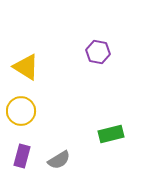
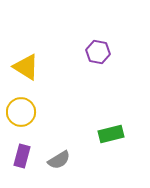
yellow circle: moved 1 px down
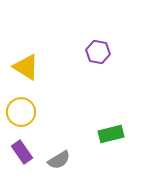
purple rectangle: moved 4 px up; rotated 50 degrees counterclockwise
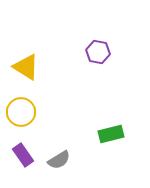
purple rectangle: moved 1 px right, 3 px down
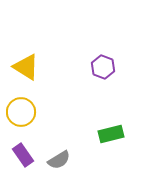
purple hexagon: moved 5 px right, 15 px down; rotated 10 degrees clockwise
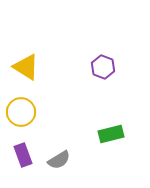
purple rectangle: rotated 15 degrees clockwise
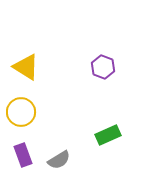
green rectangle: moved 3 px left, 1 px down; rotated 10 degrees counterclockwise
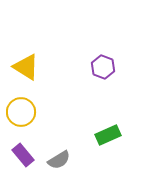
purple rectangle: rotated 20 degrees counterclockwise
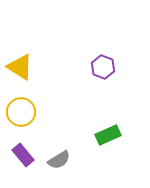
yellow triangle: moved 6 px left
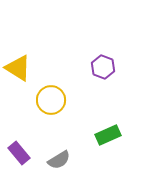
yellow triangle: moved 2 px left, 1 px down
yellow circle: moved 30 px right, 12 px up
purple rectangle: moved 4 px left, 2 px up
